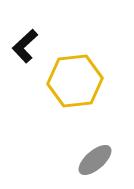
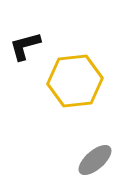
black L-shape: rotated 28 degrees clockwise
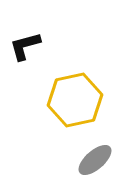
yellow hexagon: moved 19 px down; rotated 6 degrees counterclockwise
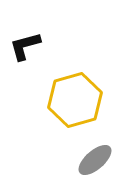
yellow hexagon: rotated 4 degrees counterclockwise
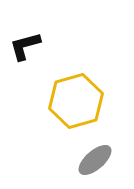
yellow hexagon: moved 1 px right, 1 px down
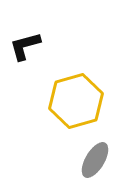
gray ellipse: rotated 18 degrees counterclockwise
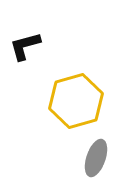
gray ellipse: moved 1 px right, 2 px up; rotated 12 degrees counterclockwise
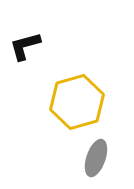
yellow hexagon: moved 1 px right, 1 px down
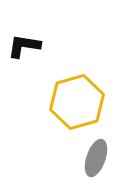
black L-shape: moved 1 px left; rotated 24 degrees clockwise
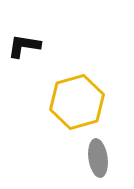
gray ellipse: moved 2 px right; rotated 27 degrees counterclockwise
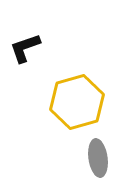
black L-shape: moved 1 px right, 2 px down; rotated 28 degrees counterclockwise
